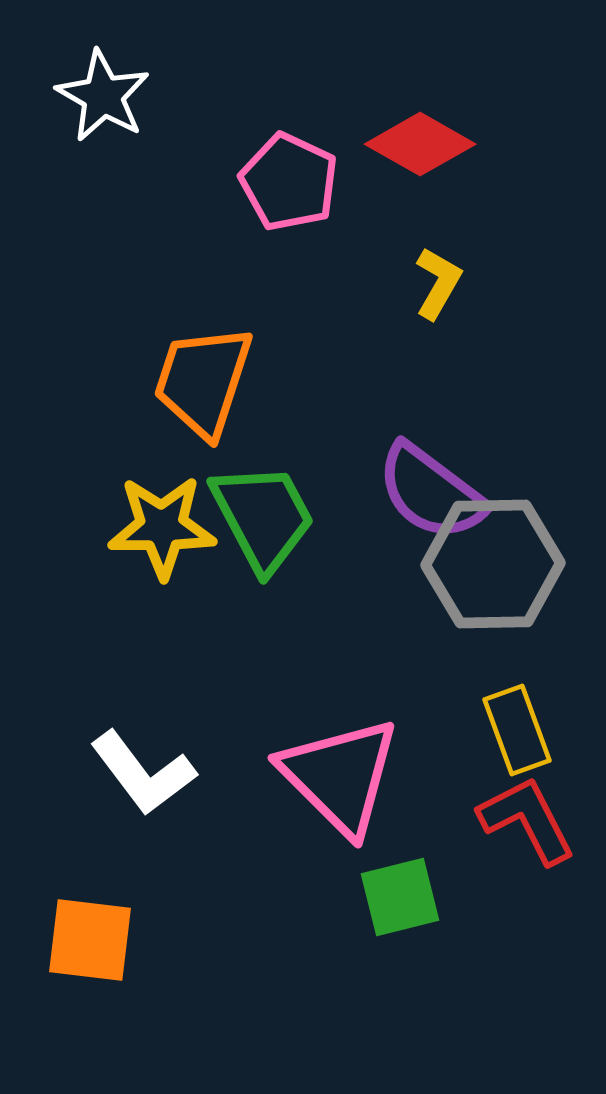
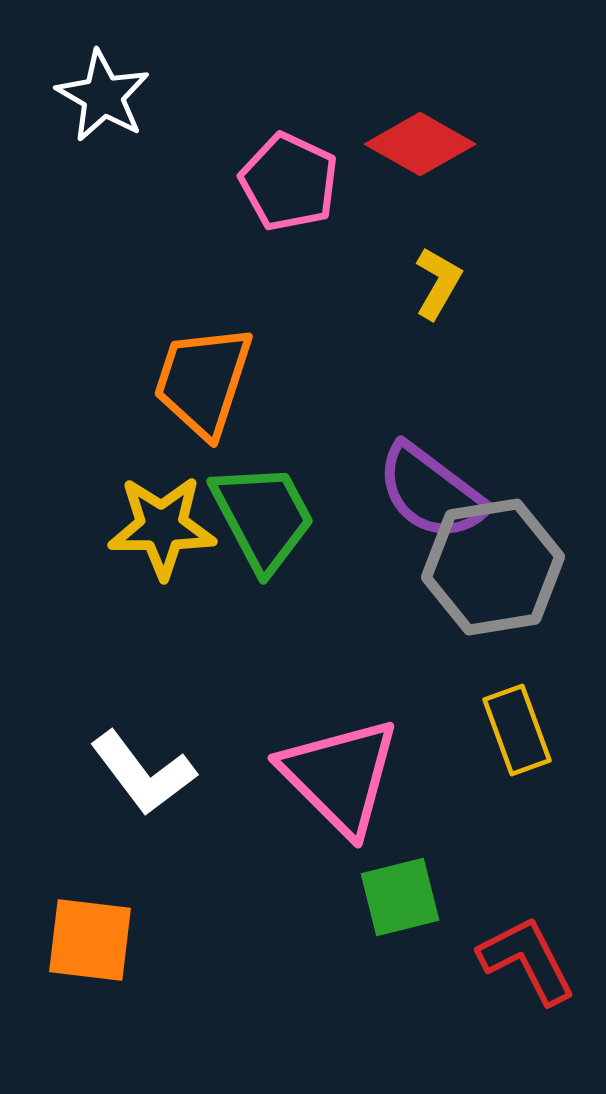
gray hexagon: moved 3 px down; rotated 8 degrees counterclockwise
red L-shape: moved 140 px down
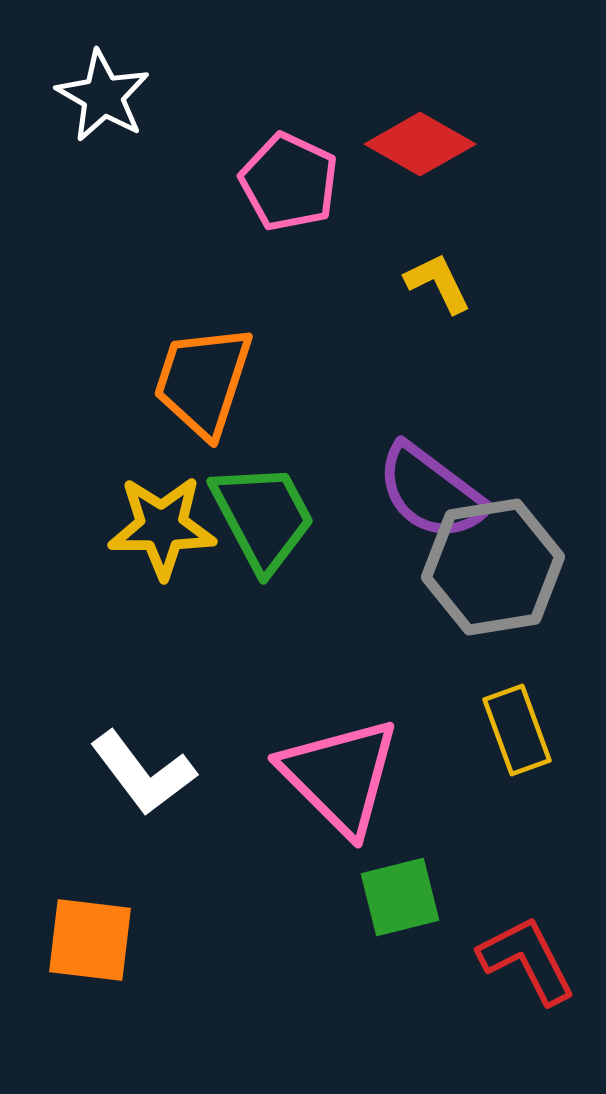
yellow L-shape: rotated 56 degrees counterclockwise
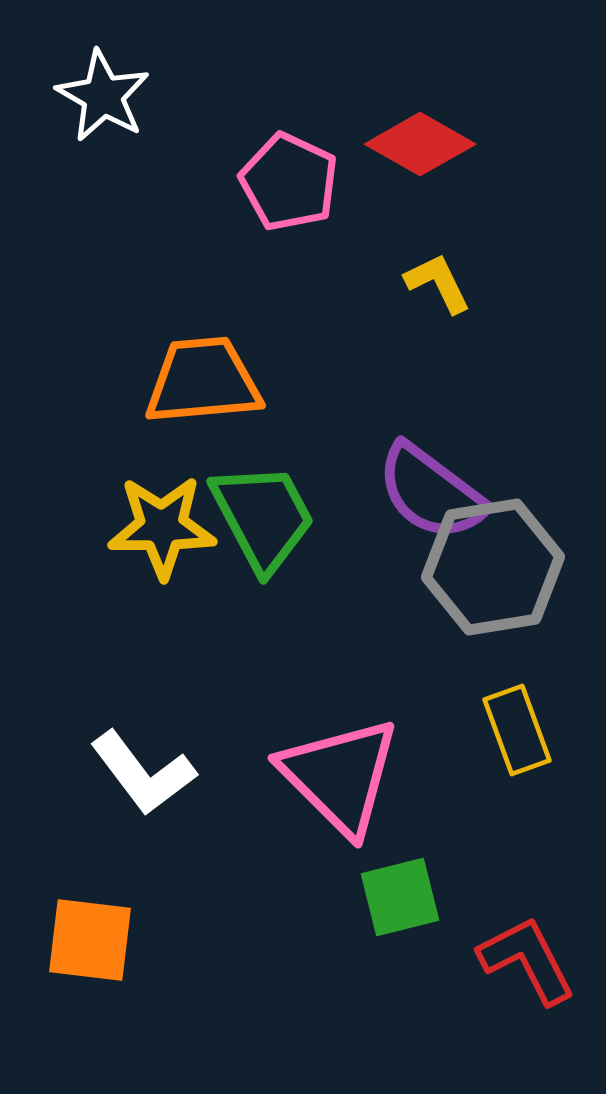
orange trapezoid: rotated 67 degrees clockwise
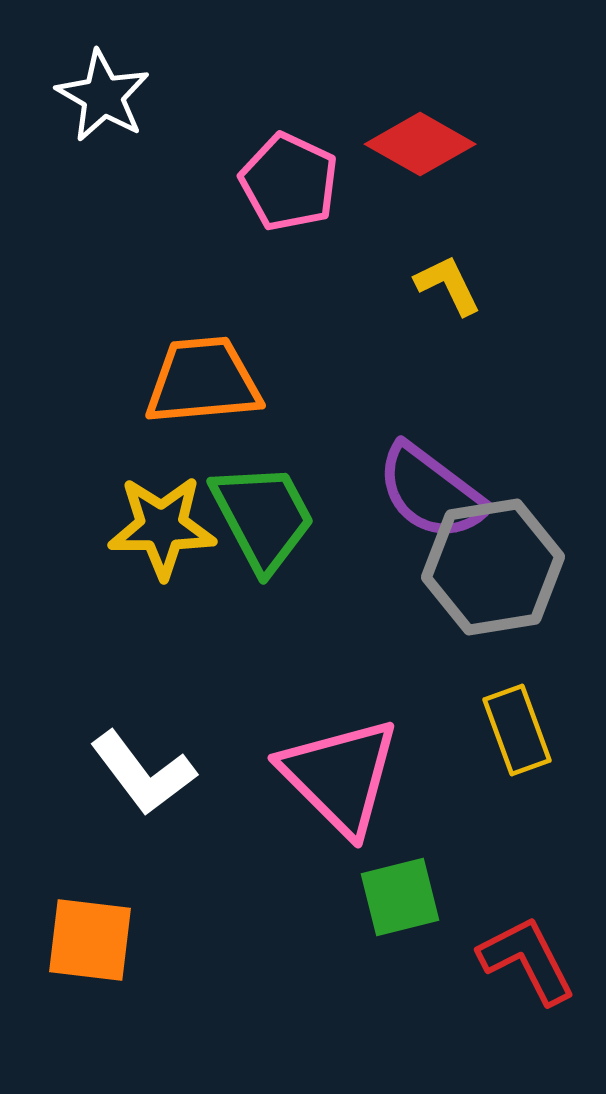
yellow L-shape: moved 10 px right, 2 px down
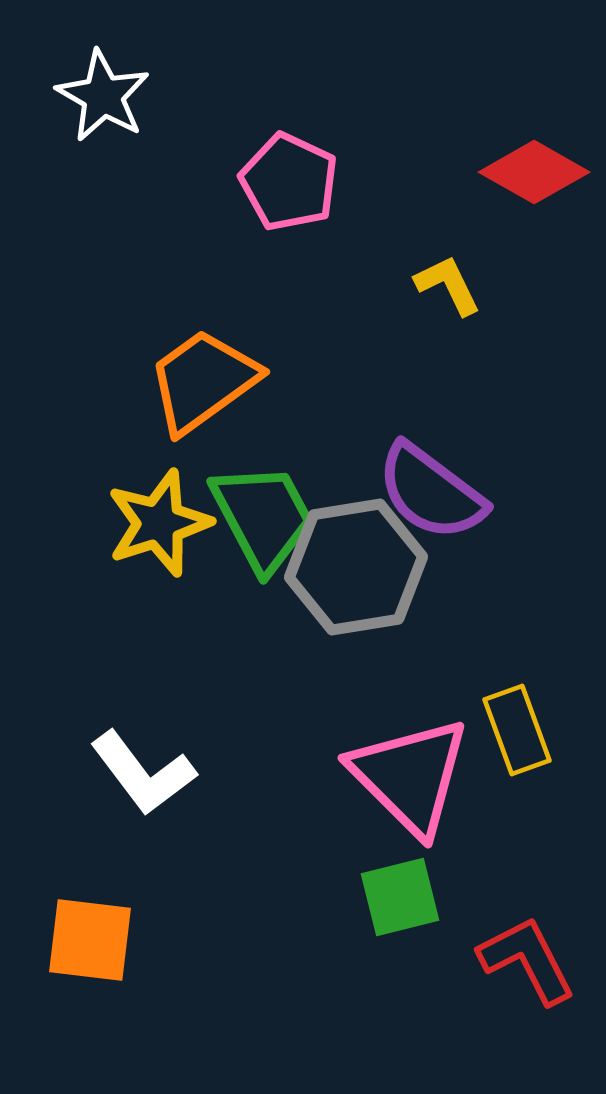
red diamond: moved 114 px right, 28 px down
orange trapezoid: rotated 31 degrees counterclockwise
yellow star: moved 3 px left, 4 px up; rotated 18 degrees counterclockwise
gray hexagon: moved 137 px left
pink triangle: moved 70 px right
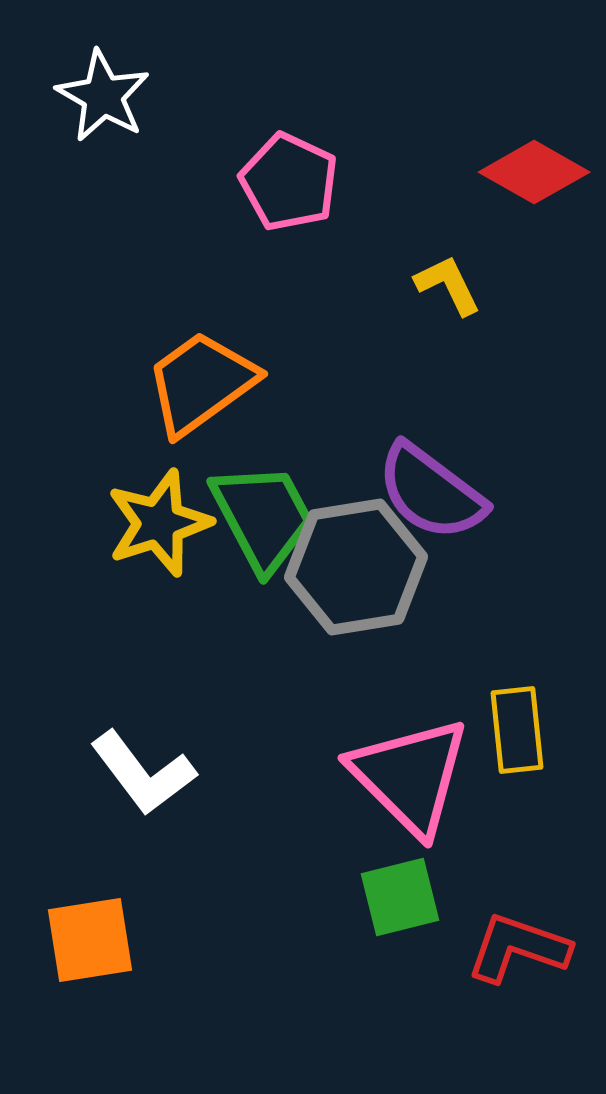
orange trapezoid: moved 2 px left, 2 px down
yellow rectangle: rotated 14 degrees clockwise
orange square: rotated 16 degrees counterclockwise
red L-shape: moved 9 px left, 12 px up; rotated 44 degrees counterclockwise
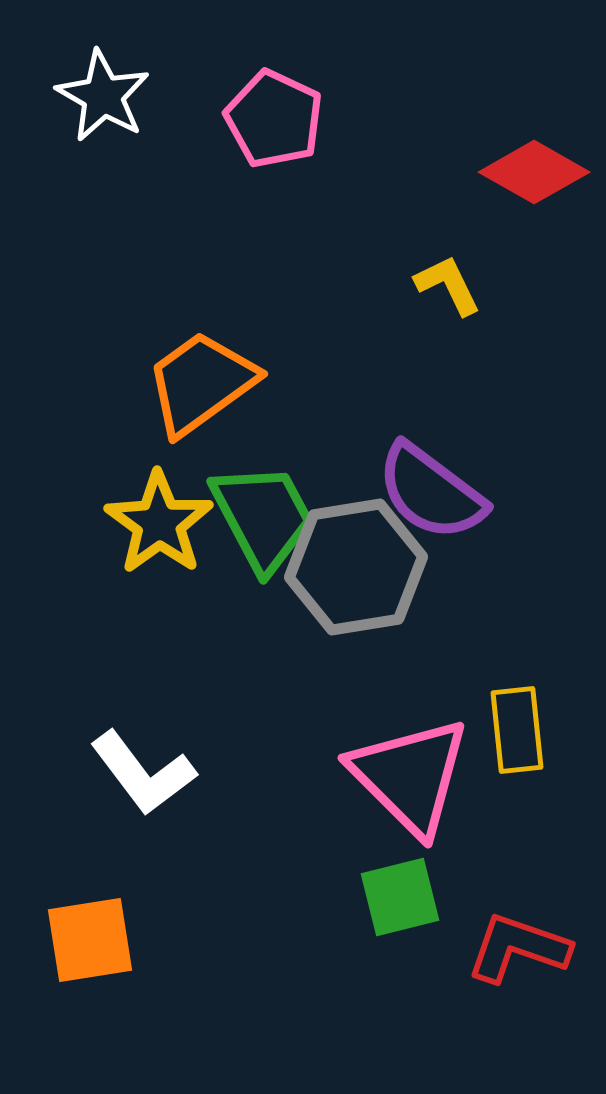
pink pentagon: moved 15 px left, 63 px up
yellow star: rotated 18 degrees counterclockwise
